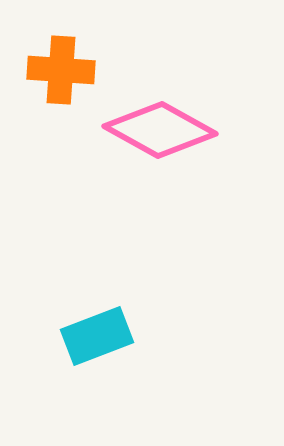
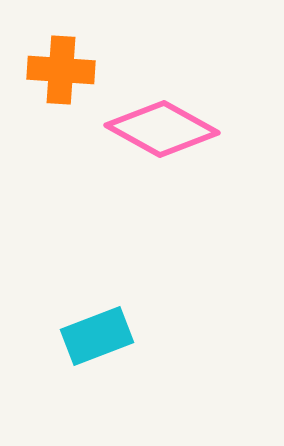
pink diamond: moved 2 px right, 1 px up
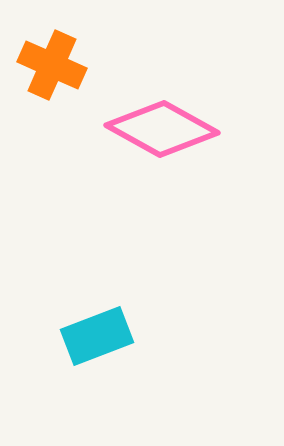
orange cross: moved 9 px left, 5 px up; rotated 20 degrees clockwise
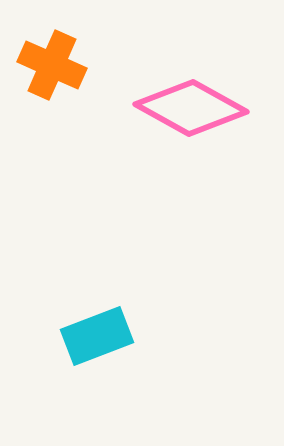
pink diamond: moved 29 px right, 21 px up
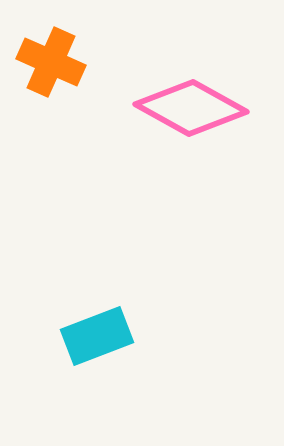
orange cross: moved 1 px left, 3 px up
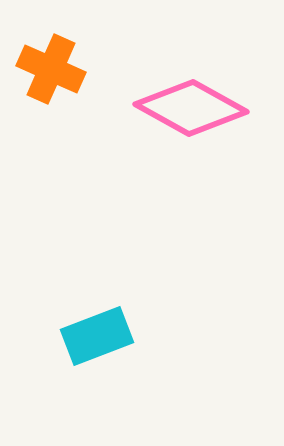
orange cross: moved 7 px down
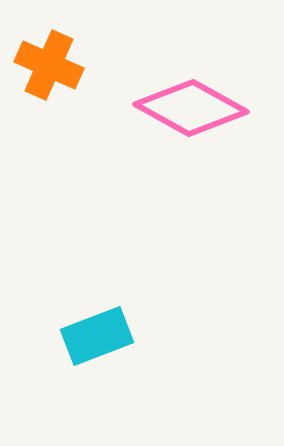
orange cross: moved 2 px left, 4 px up
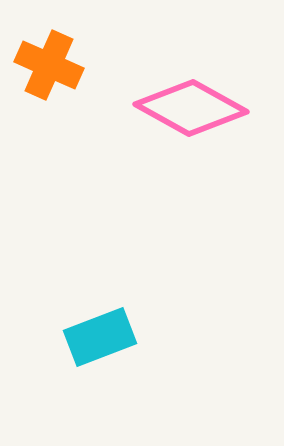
cyan rectangle: moved 3 px right, 1 px down
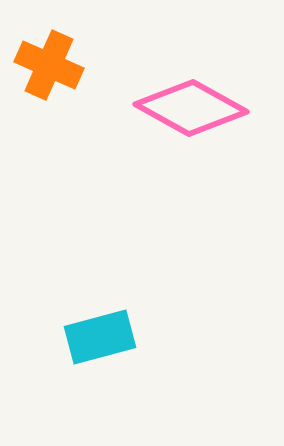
cyan rectangle: rotated 6 degrees clockwise
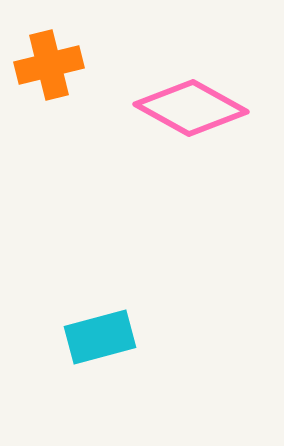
orange cross: rotated 38 degrees counterclockwise
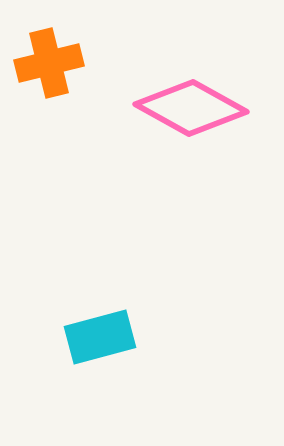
orange cross: moved 2 px up
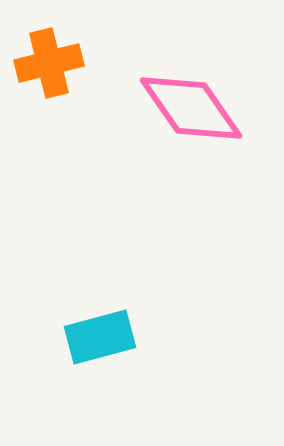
pink diamond: rotated 26 degrees clockwise
